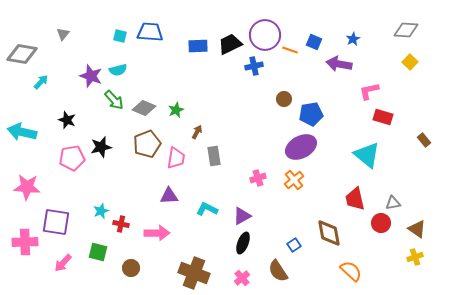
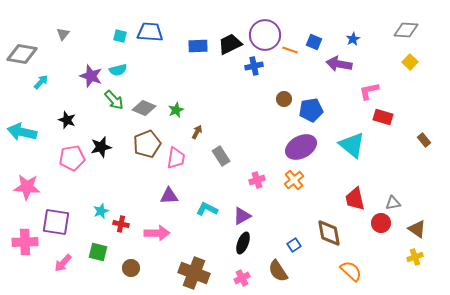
blue pentagon at (311, 114): moved 4 px up
cyan triangle at (367, 155): moved 15 px left, 10 px up
gray rectangle at (214, 156): moved 7 px right; rotated 24 degrees counterclockwise
pink cross at (258, 178): moved 1 px left, 2 px down
pink cross at (242, 278): rotated 14 degrees clockwise
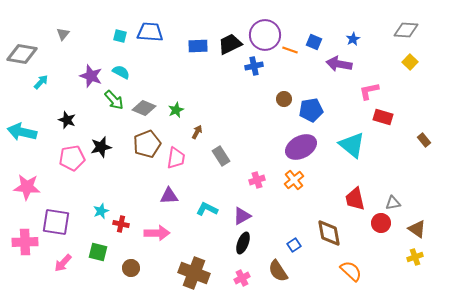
cyan semicircle at (118, 70): moved 3 px right, 2 px down; rotated 138 degrees counterclockwise
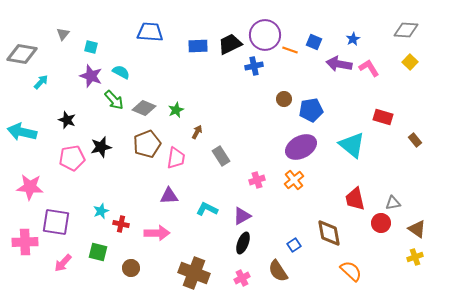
cyan square at (120, 36): moved 29 px left, 11 px down
pink L-shape at (369, 91): moved 23 px up; rotated 70 degrees clockwise
brown rectangle at (424, 140): moved 9 px left
pink star at (27, 187): moved 3 px right
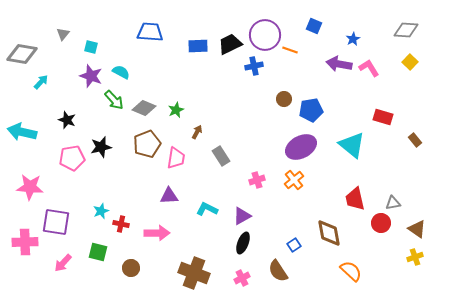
blue square at (314, 42): moved 16 px up
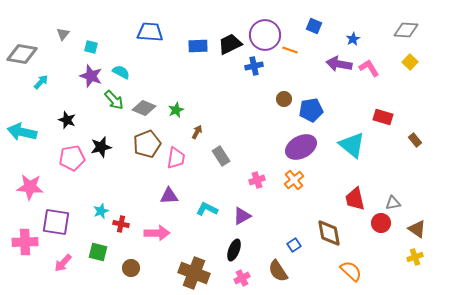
black ellipse at (243, 243): moved 9 px left, 7 px down
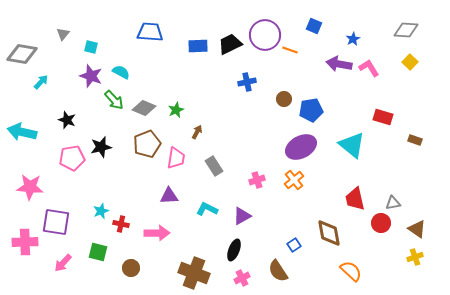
blue cross at (254, 66): moved 7 px left, 16 px down
brown rectangle at (415, 140): rotated 32 degrees counterclockwise
gray rectangle at (221, 156): moved 7 px left, 10 px down
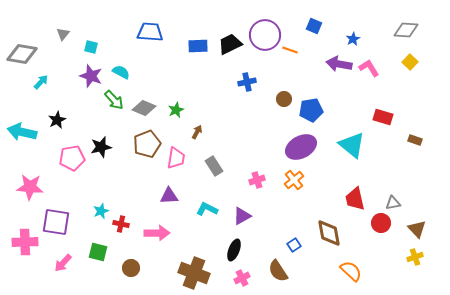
black star at (67, 120): moved 10 px left; rotated 24 degrees clockwise
brown triangle at (417, 229): rotated 12 degrees clockwise
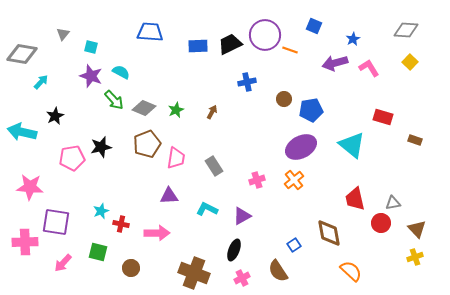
purple arrow at (339, 64): moved 4 px left, 1 px up; rotated 25 degrees counterclockwise
black star at (57, 120): moved 2 px left, 4 px up
brown arrow at (197, 132): moved 15 px right, 20 px up
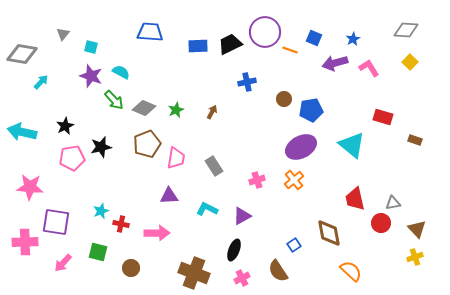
blue square at (314, 26): moved 12 px down
purple circle at (265, 35): moved 3 px up
black star at (55, 116): moved 10 px right, 10 px down
